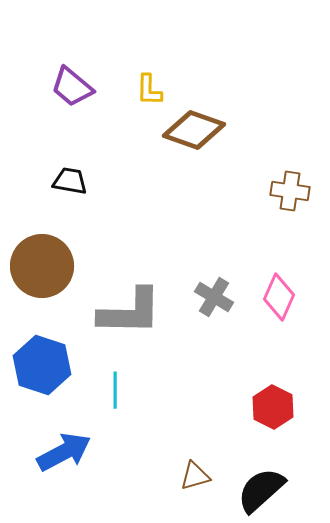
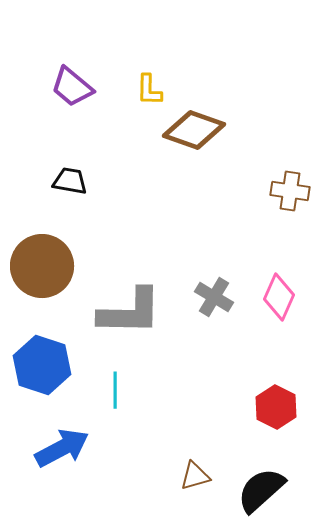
red hexagon: moved 3 px right
blue arrow: moved 2 px left, 4 px up
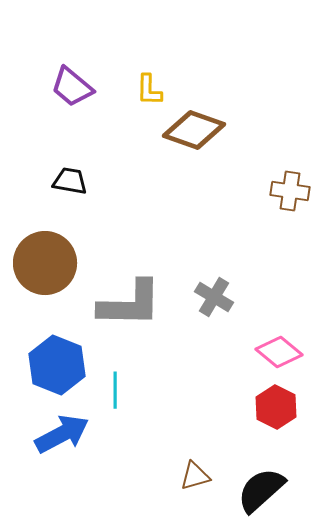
brown circle: moved 3 px right, 3 px up
pink diamond: moved 55 px down; rotated 75 degrees counterclockwise
gray L-shape: moved 8 px up
blue hexagon: moved 15 px right; rotated 4 degrees clockwise
blue arrow: moved 14 px up
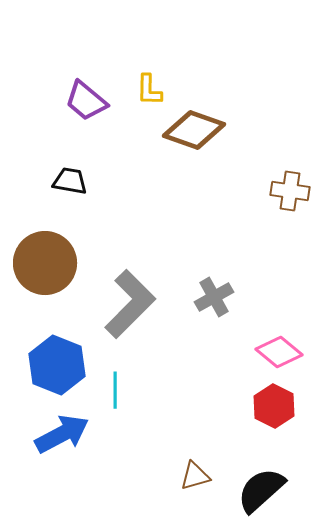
purple trapezoid: moved 14 px right, 14 px down
gray cross: rotated 30 degrees clockwise
gray L-shape: rotated 46 degrees counterclockwise
red hexagon: moved 2 px left, 1 px up
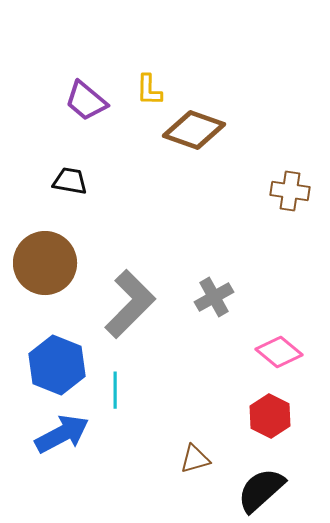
red hexagon: moved 4 px left, 10 px down
brown triangle: moved 17 px up
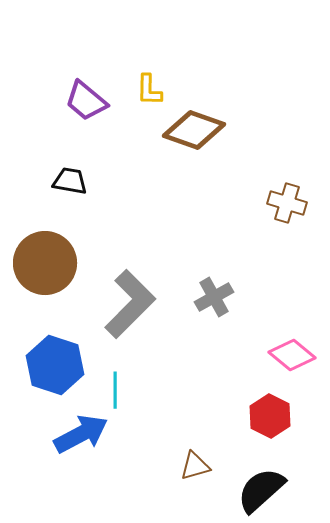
brown cross: moved 3 px left, 12 px down; rotated 9 degrees clockwise
pink diamond: moved 13 px right, 3 px down
blue hexagon: moved 2 px left; rotated 4 degrees counterclockwise
blue arrow: moved 19 px right
brown triangle: moved 7 px down
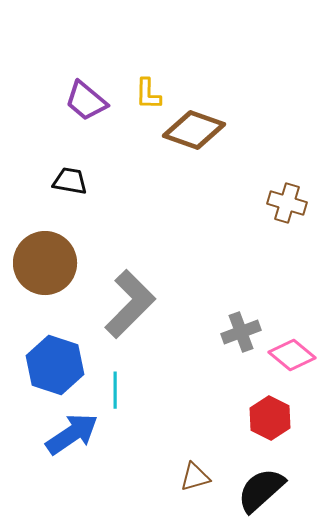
yellow L-shape: moved 1 px left, 4 px down
gray cross: moved 27 px right, 35 px down; rotated 9 degrees clockwise
red hexagon: moved 2 px down
blue arrow: moved 9 px left; rotated 6 degrees counterclockwise
brown triangle: moved 11 px down
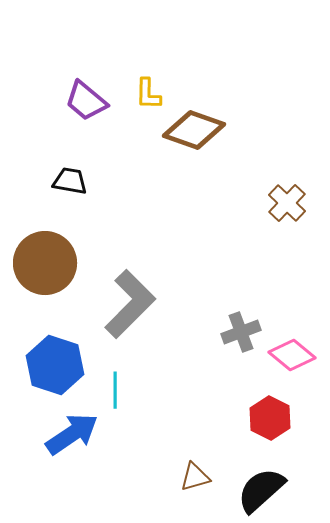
brown cross: rotated 27 degrees clockwise
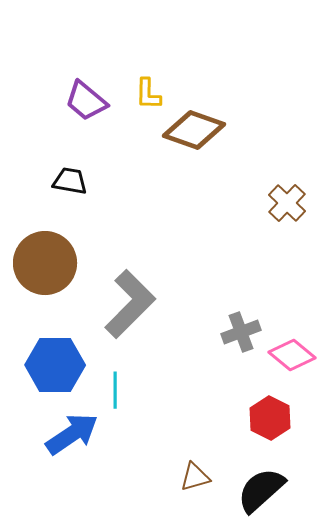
blue hexagon: rotated 18 degrees counterclockwise
